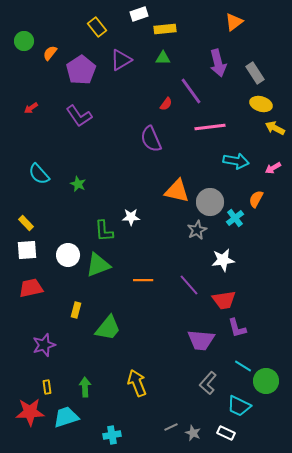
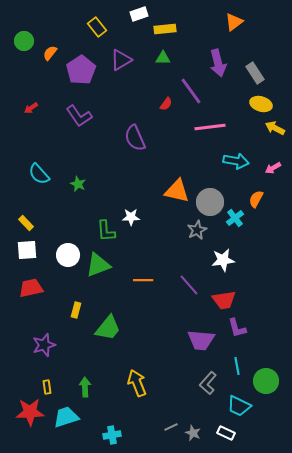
purple semicircle at (151, 139): moved 16 px left, 1 px up
green L-shape at (104, 231): moved 2 px right
cyan line at (243, 366): moved 6 px left; rotated 48 degrees clockwise
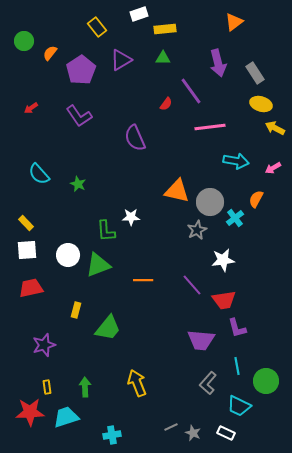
purple line at (189, 285): moved 3 px right
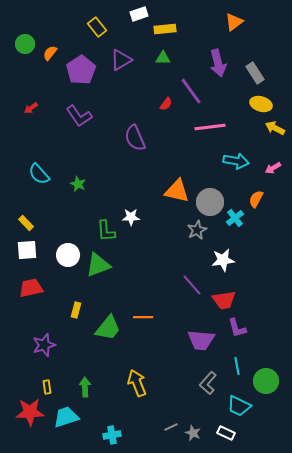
green circle at (24, 41): moved 1 px right, 3 px down
orange line at (143, 280): moved 37 px down
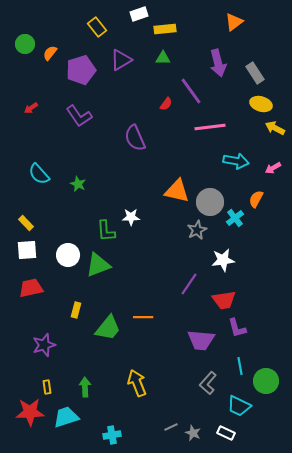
purple pentagon at (81, 70): rotated 16 degrees clockwise
purple line at (192, 285): moved 3 px left, 1 px up; rotated 75 degrees clockwise
cyan line at (237, 366): moved 3 px right
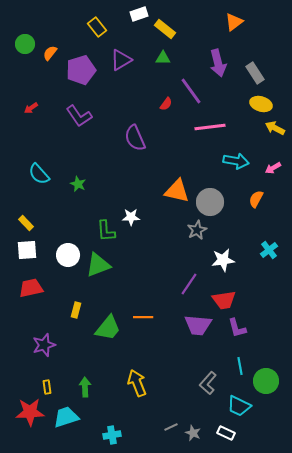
yellow rectangle at (165, 29): rotated 45 degrees clockwise
cyan cross at (235, 218): moved 34 px right, 32 px down
purple trapezoid at (201, 340): moved 3 px left, 15 px up
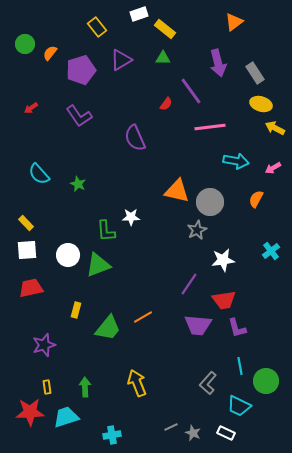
cyan cross at (269, 250): moved 2 px right, 1 px down
orange line at (143, 317): rotated 30 degrees counterclockwise
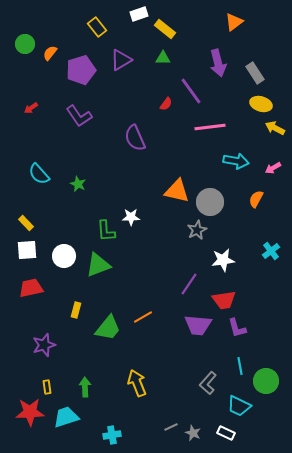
white circle at (68, 255): moved 4 px left, 1 px down
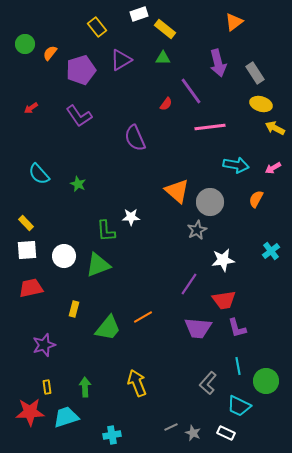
cyan arrow at (236, 161): moved 4 px down
orange triangle at (177, 191): rotated 28 degrees clockwise
yellow rectangle at (76, 310): moved 2 px left, 1 px up
purple trapezoid at (198, 325): moved 3 px down
cyan line at (240, 366): moved 2 px left
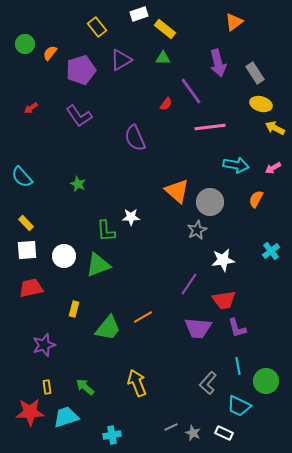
cyan semicircle at (39, 174): moved 17 px left, 3 px down
green arrow at (85, 387): rotated 48 degrees counterclockwise
white rectangle at (226, 433): moved 2 px left
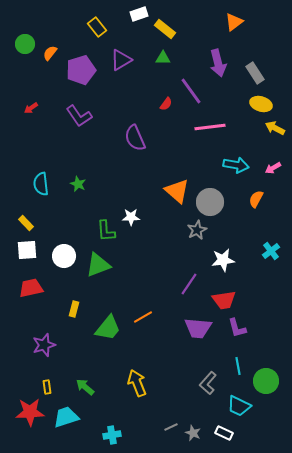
cyan semicircle at (22, 177): moved 19 px right, 7 px down; rotated 35 degrees clockwise
